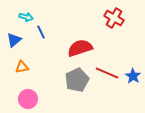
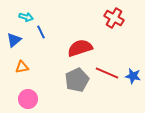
blue star: rotated 21 degrees counterclockwise
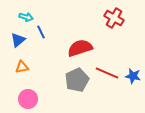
blue triangle: moved 4 px right
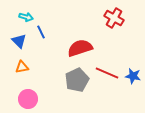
blue triangle: moved 1 px right, 1 px down; rotated 35 degrees counterclockwise
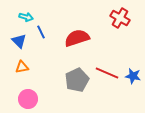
red cross: moved 6 px right
red semicircle: moved 3 px left, 10 px up
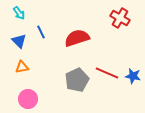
cyan arrow: moved 7 px left, 4 px up; rotated 40 degrees clockwise
